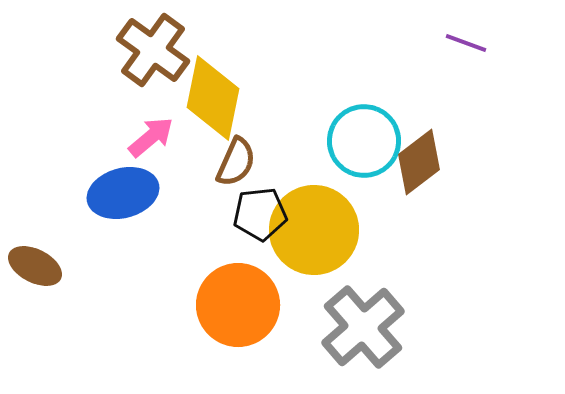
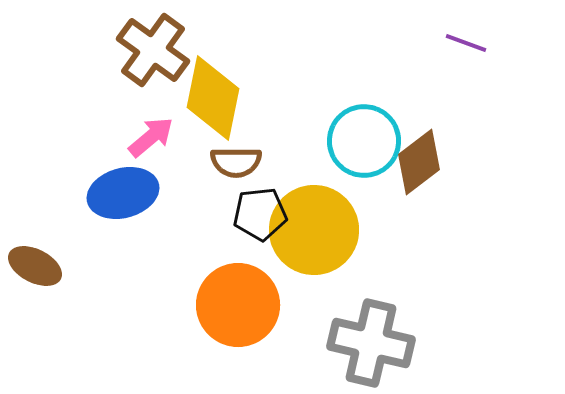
brown semicircle: rotated 66 degrees clockwise
gray cross: moved 8 px right, 16 px down; rotated 36 degrees counterclockwise
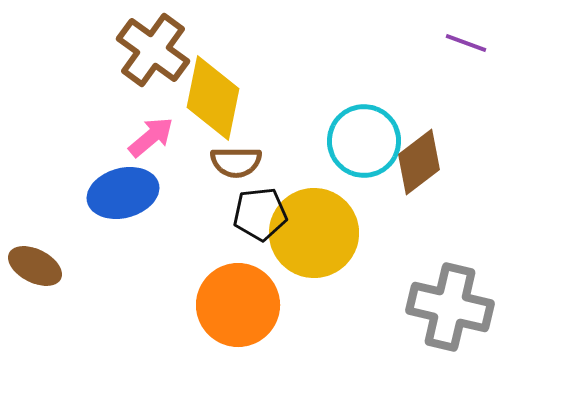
yellow circle: moved 3 px down
gray cross: moved 79 px right, 36 px up
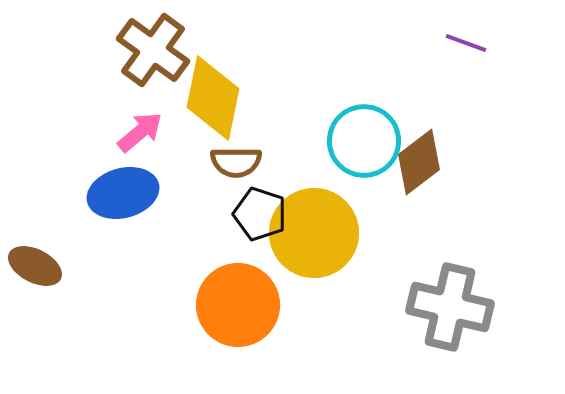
pink arrow: moved 11 px left, 5 px up
black pentagon: rotated 24 degrees clockwise
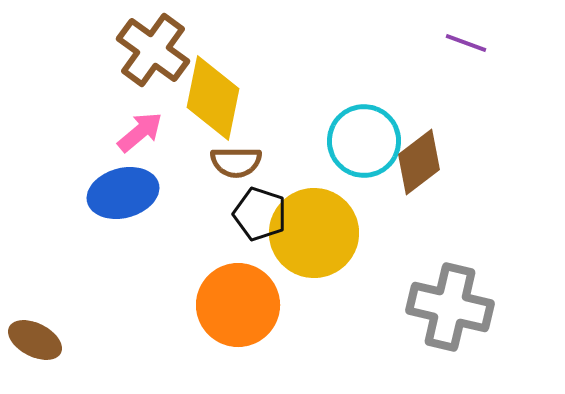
brown ellipse: moved 74 px down
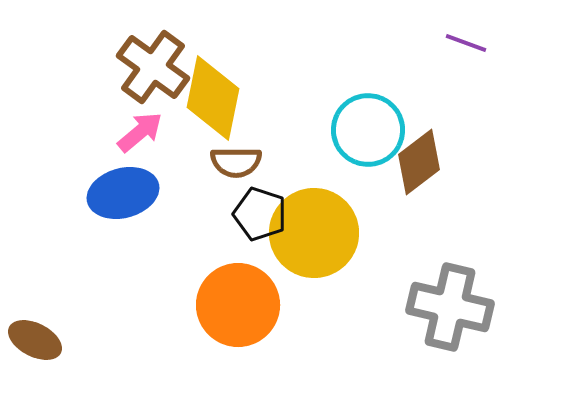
brown cross: moved 17 px down
cyan circle: moved 4 px right, 11 px up
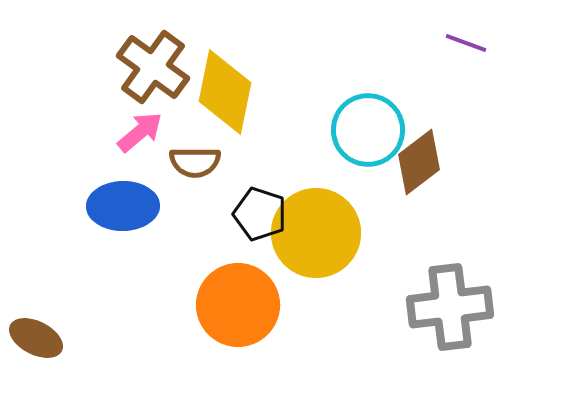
yellow diamond: moved 12 px right, 6 px up
brown semicircle: moved 41 px left
blue ellipse: moved 13 px down; rotated 14 degrees clockwise
yellow circle: moved 2 px right
gray cross: rotated 20 degrees counterclockwise
brown ellipse: moved 1 px right, 2 px up
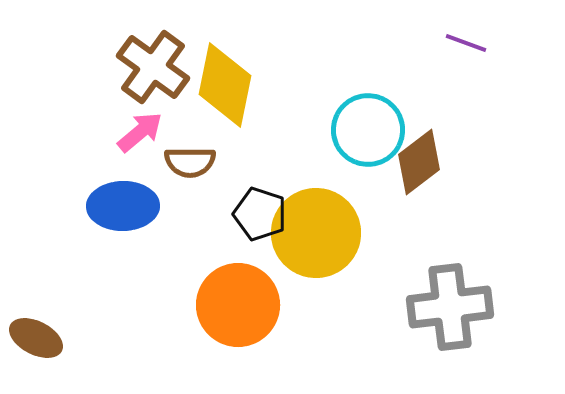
yellow diamond: moved 7 px up
brown semicircle: moved 5 px left
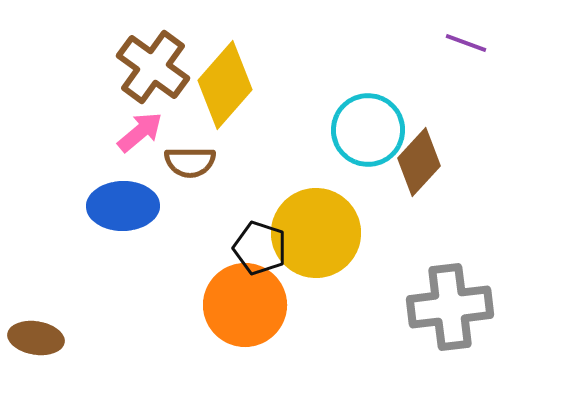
yellow diamond: rotated 30 degrees clockwise
brown diamond: rotated 10 degrees counterclockwise
black pentagon: moved 34 px down
orange circle: moved 7 px right
brown ellipse: rotated 18 degrees counterclockwise
